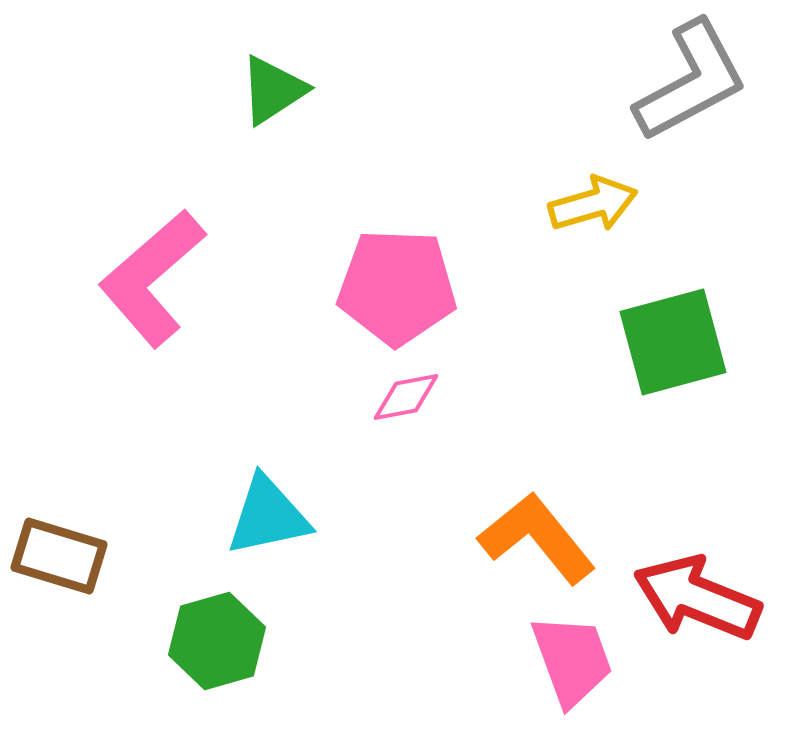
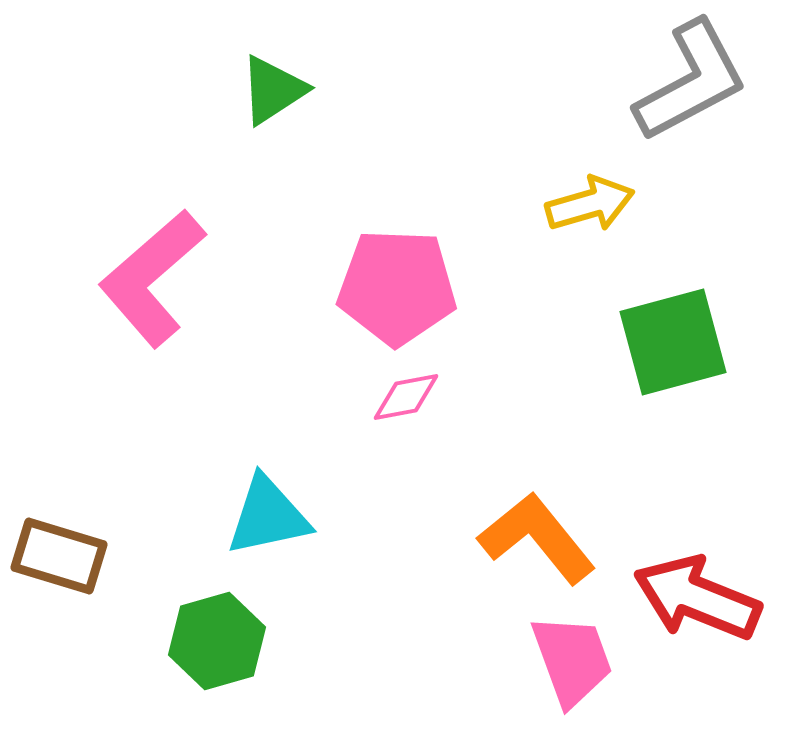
yellow arrow: moved 3 px left
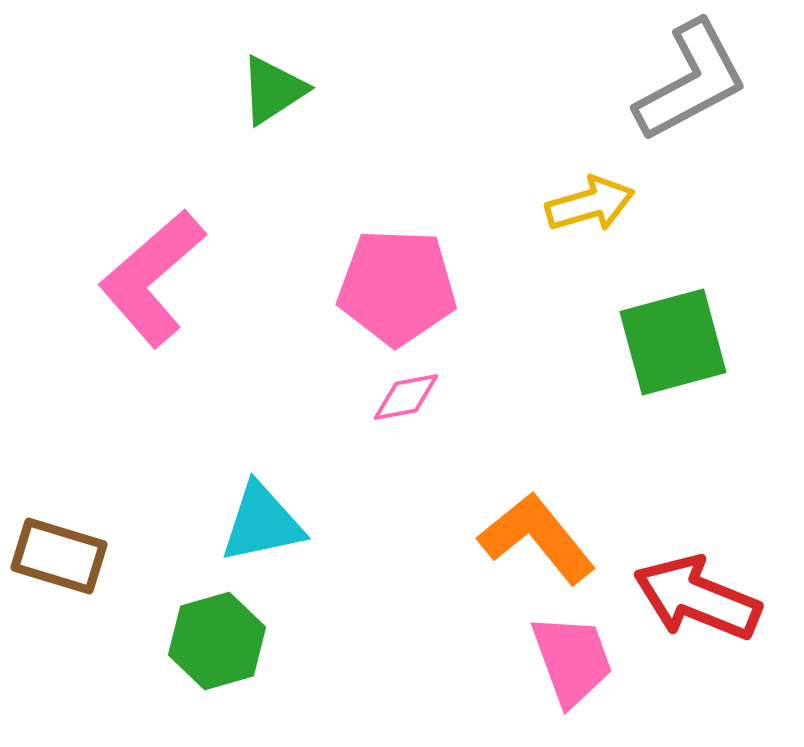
cyan triangle: moved 6 px left, 7 px down
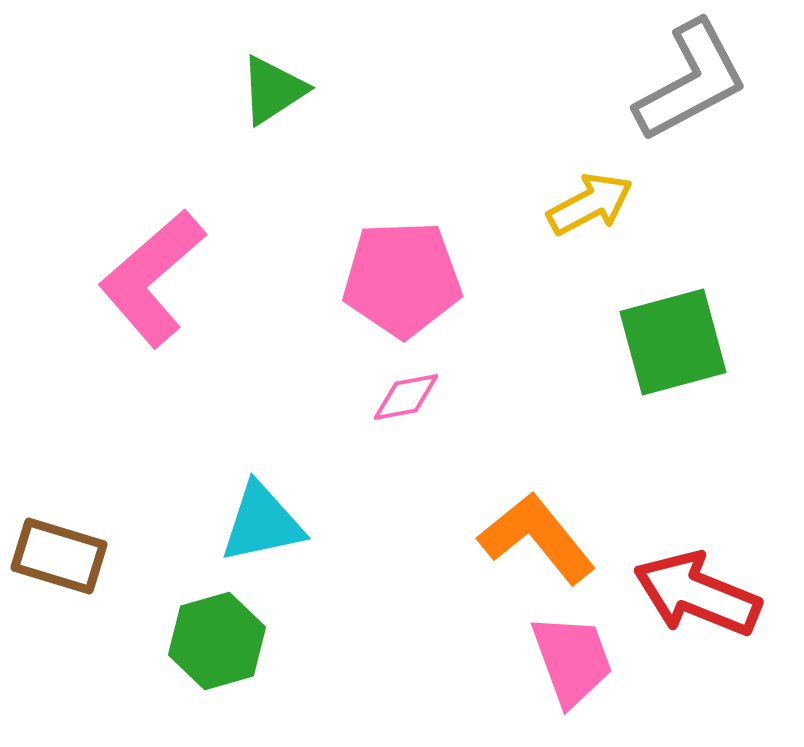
yellow arrow: rotated 12 degrees counterclockwise
pink pentagon: moved 5 px right, 8 px up; rotated 4 degrees counterclockwise
red arrow: moved 4 px up
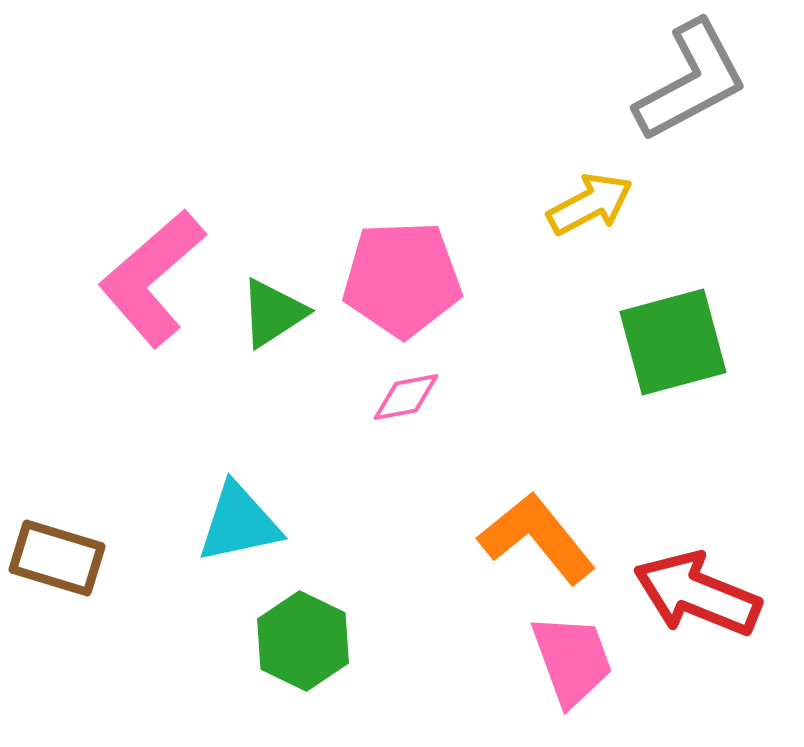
green triangle: moved 223 px down
cyan triangle: moved 23 px left
brown rectangle: moved 2 px left, 2 px down
green hexagon: moved 86 px right; rotated 18 degrees counterclockwise
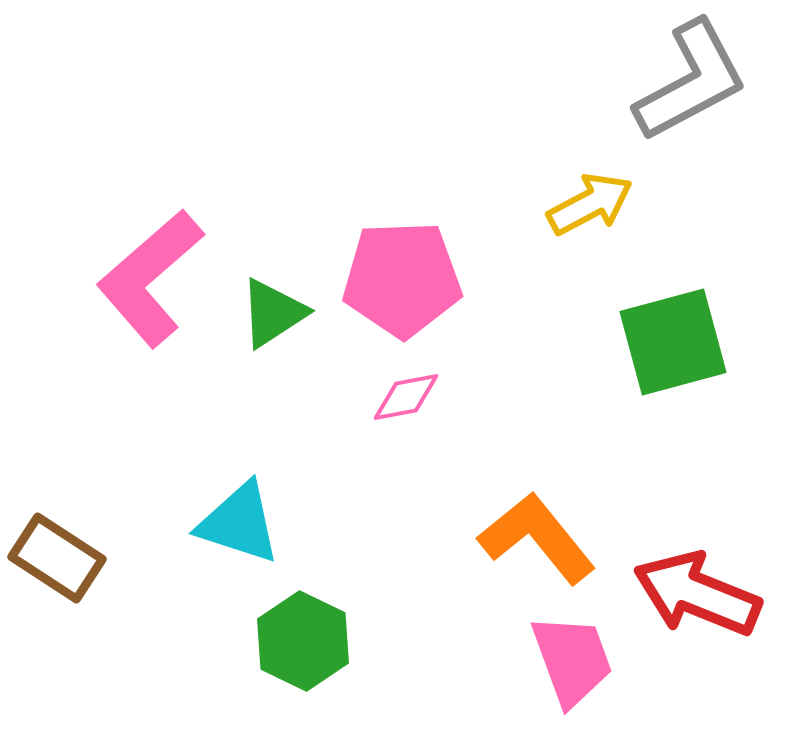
pink L-shape: moved 2 px left
cyan triangle: rotated 30 degrees clockwise
brown rectangle: rotated 16 degrees clockwise
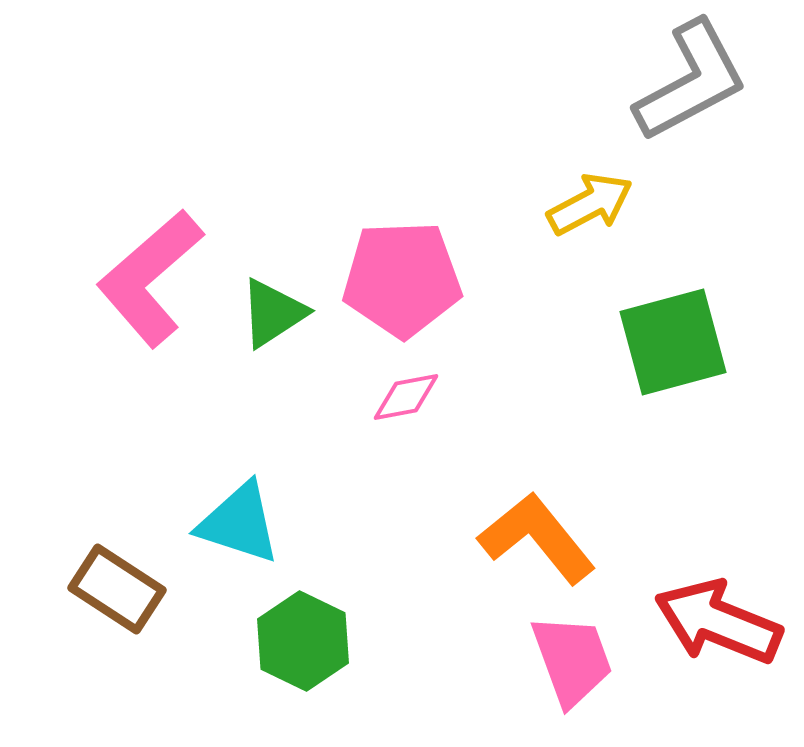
brown rectangle: moved 60 px right, 31 px down
red arrow: moved 21 px right, 28 px down
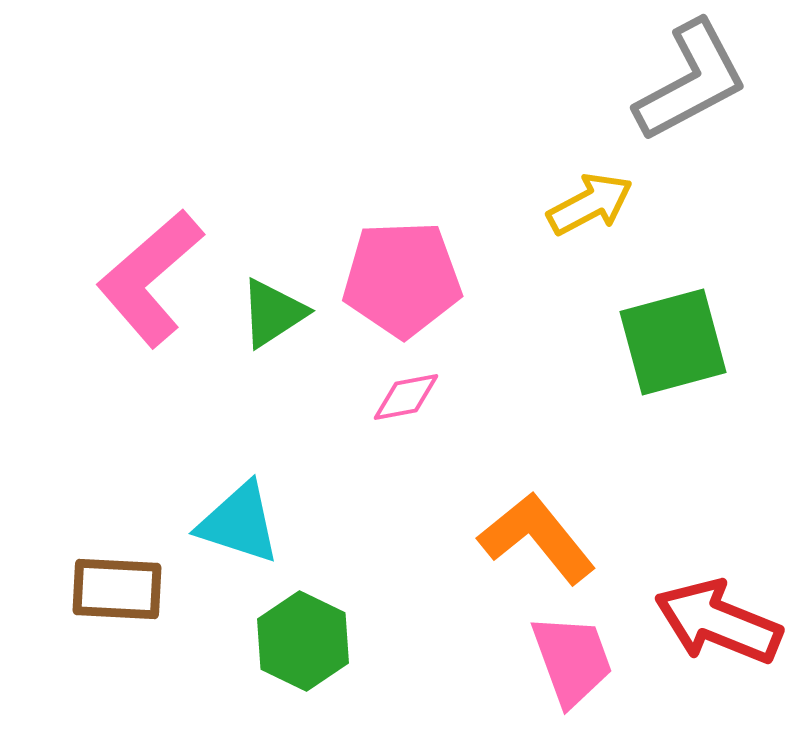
brown rectangle: rotated 30 degrees counterclockwise
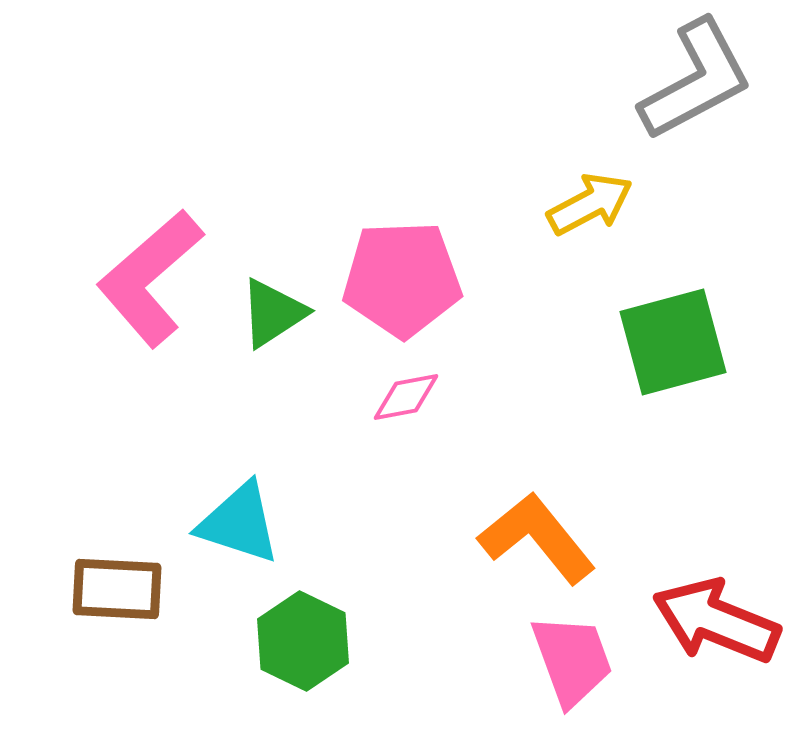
gray L-shape: moved 5 px right, 1 px up
red arrow: moved 2 px left, 1 px up
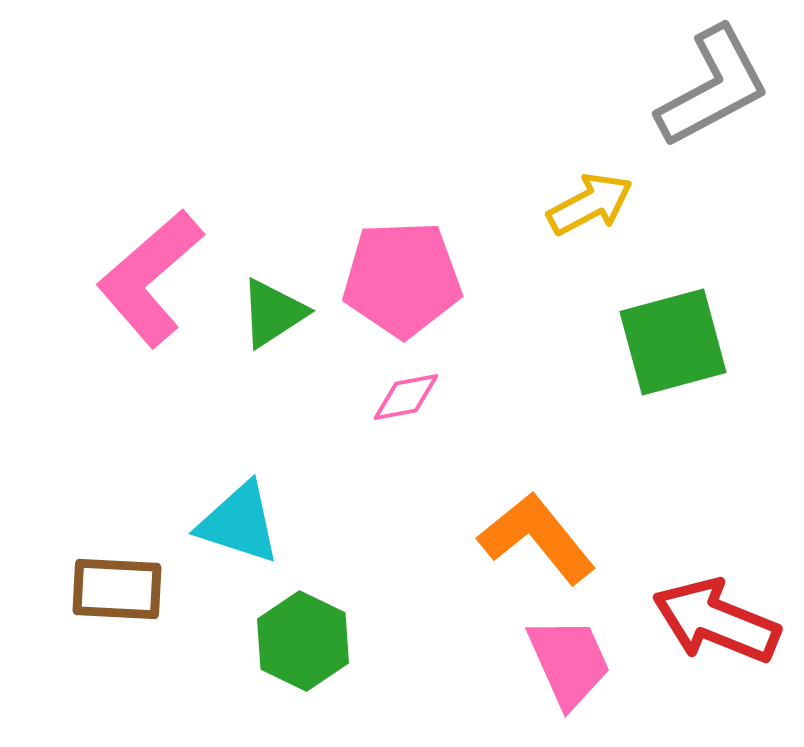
gray L-shape: moved 17 px right, 7 px down
pink trapezoid: moved 3 px left, 2 px down; rotated 4 degrees counterclockwise
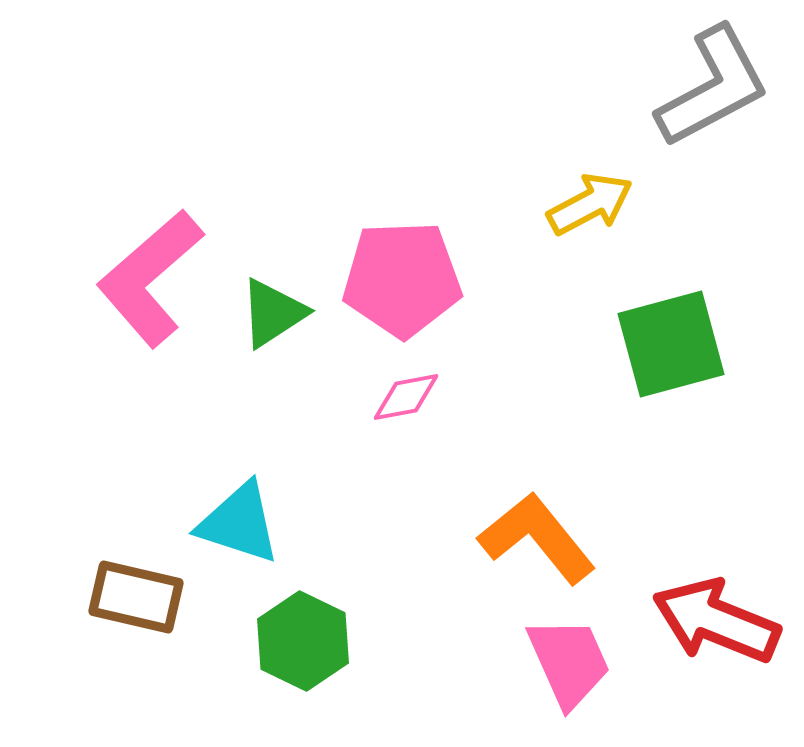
green square: moved 2 px left, 2 px down
brown rectangle: moved 19 px right, 8 px down; rotated 10 degrees clockwise
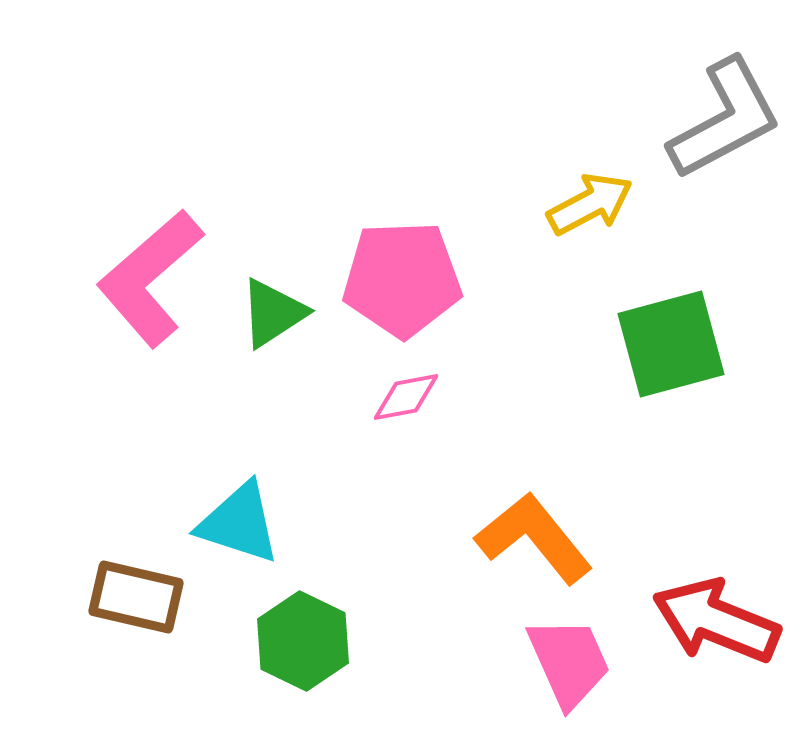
gray L-shape: moved 12 px right, 32 px down
orange L-shape: moved 3 px left
